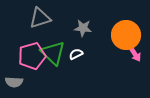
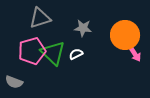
orange circle: moved 1 px left
pink pentagon: moved 5 px up
gray semicircle: rotated 18 degrees clockwise
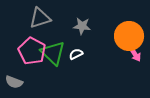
gray star: moved 1 px left, 2 px up
orange circle: moved 4 px right, 1 px down
pink pentagon: rotated 28 degrees counterclockwise
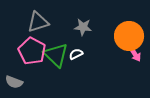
gray triangle: moved 2 px left, 4 px down
gray star: moved 1 px right, 1 px down
green triangle: moved 3 px right, 2 px down
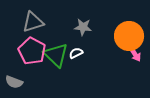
gray triangle: moved 5 px left
white semicircle: moved 1 px up
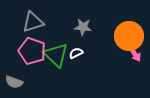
pink pentagon: rotated 8 degrees counterclockwise
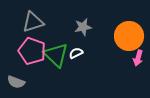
gray star: rotated 18 degrees counterclockwise
pink arrow: moved 3 px right, 4 px down; rotated 49 degrees clockwise
gray semicircle: moved 2 px right
